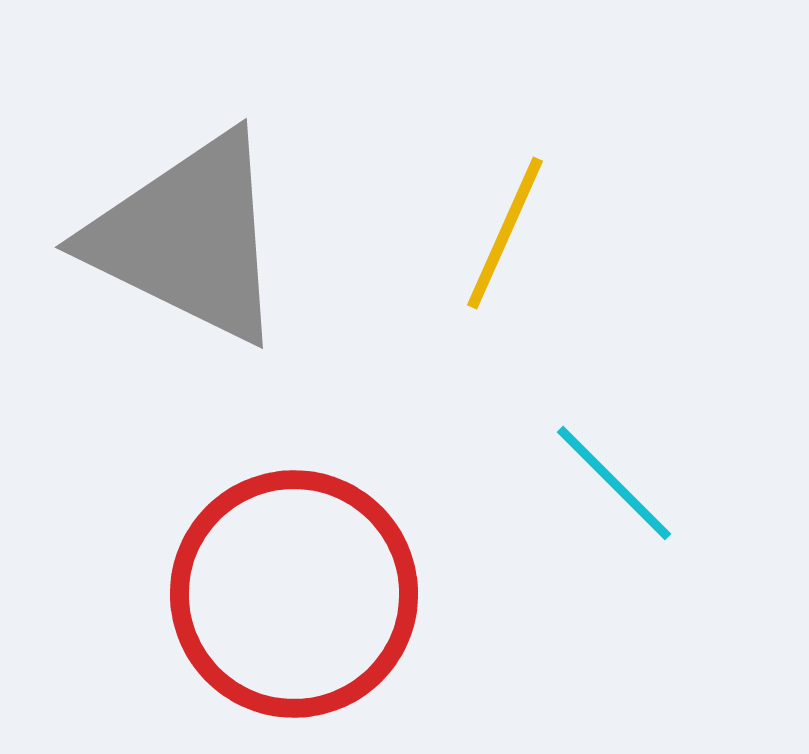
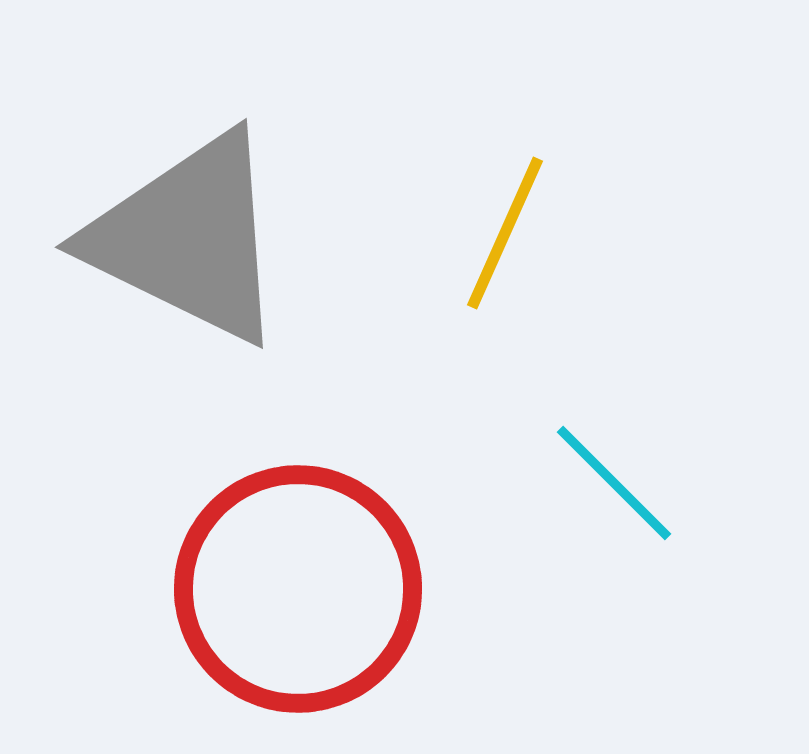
red circle: moved 4 px right, 5 px up
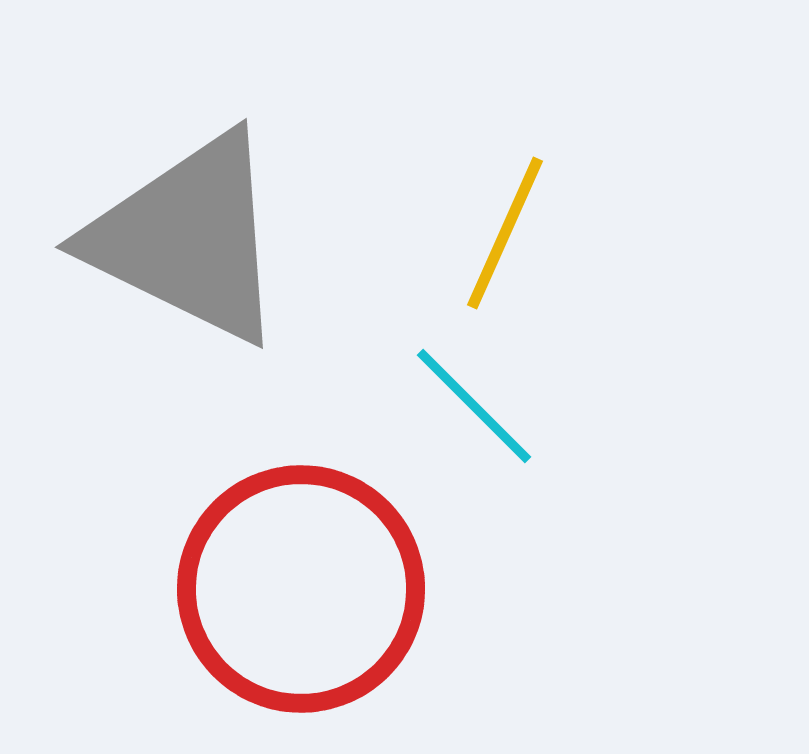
cyan line: moved 140 px left, 77 px up
red circle: moved 3 px right
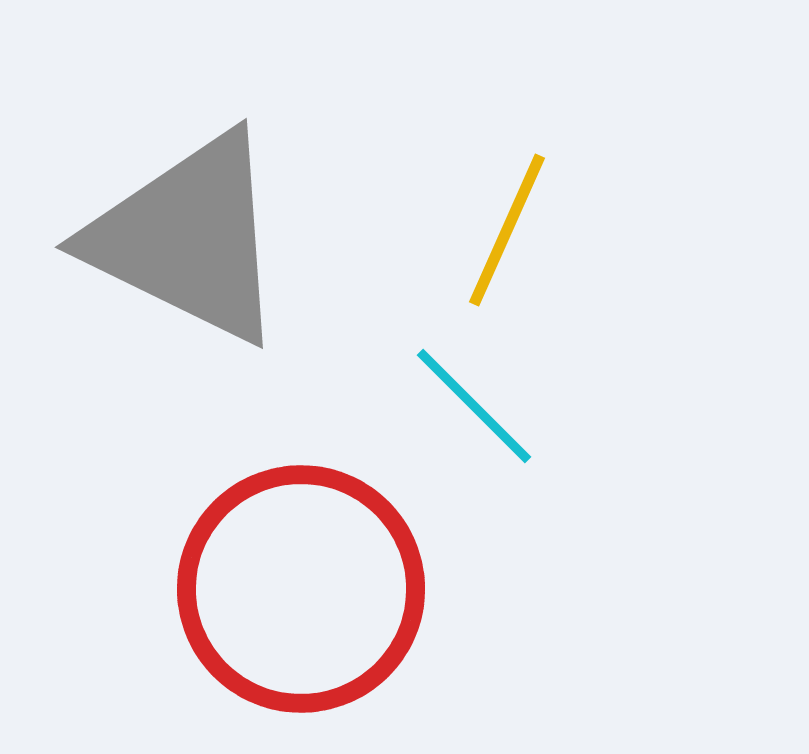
yellow line: moved 2 px right, 3 px up
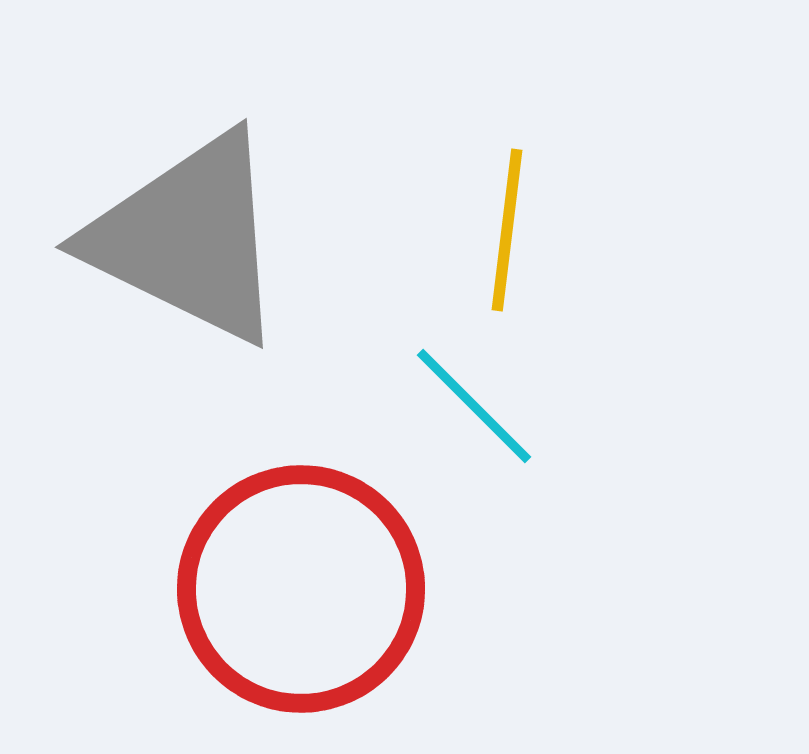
yellow line: rotated 17 degrees counterclockwise
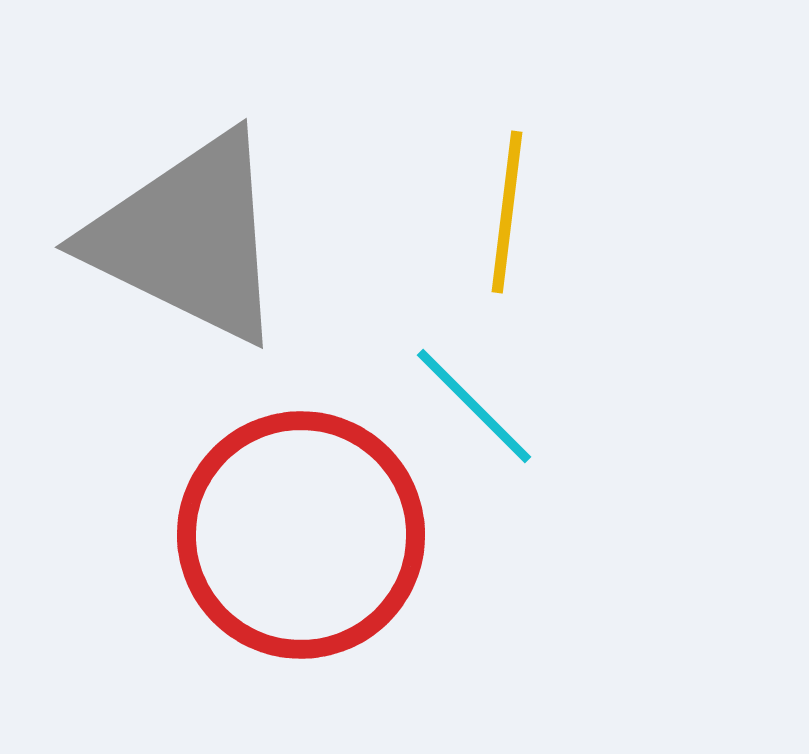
yellow line: moved 18 px up
red circle: moved 54 px up
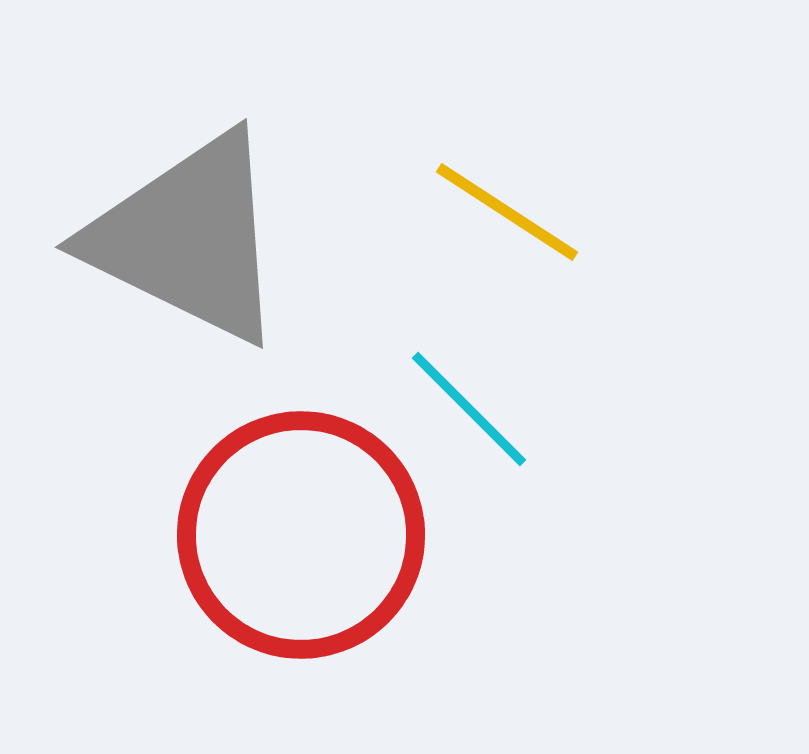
yellow line: rotated 64 degrees counterclockwise
cyan line: moved 5 px left, 3 px down
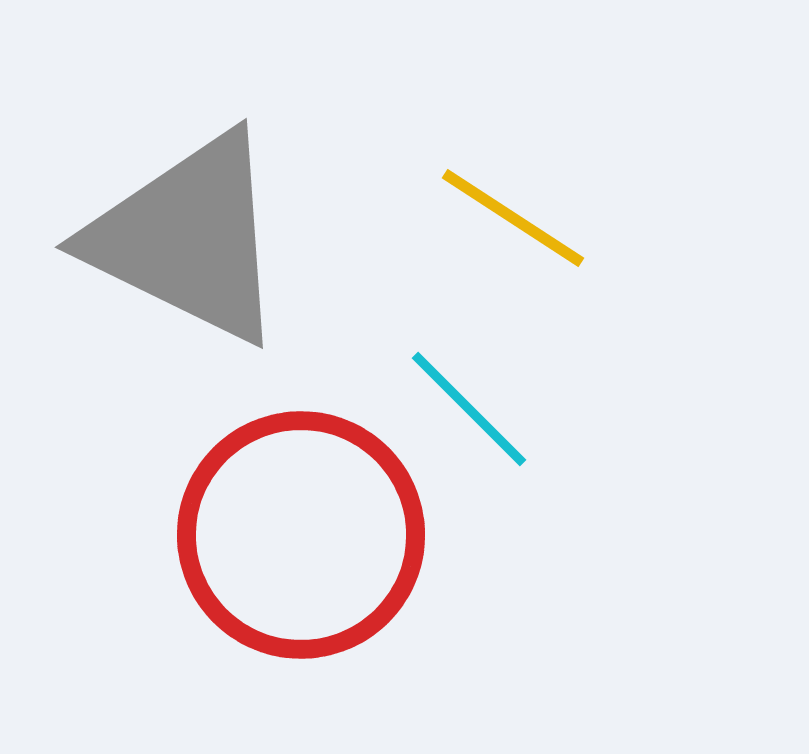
yellow line: moved 6 px right, 6 px down
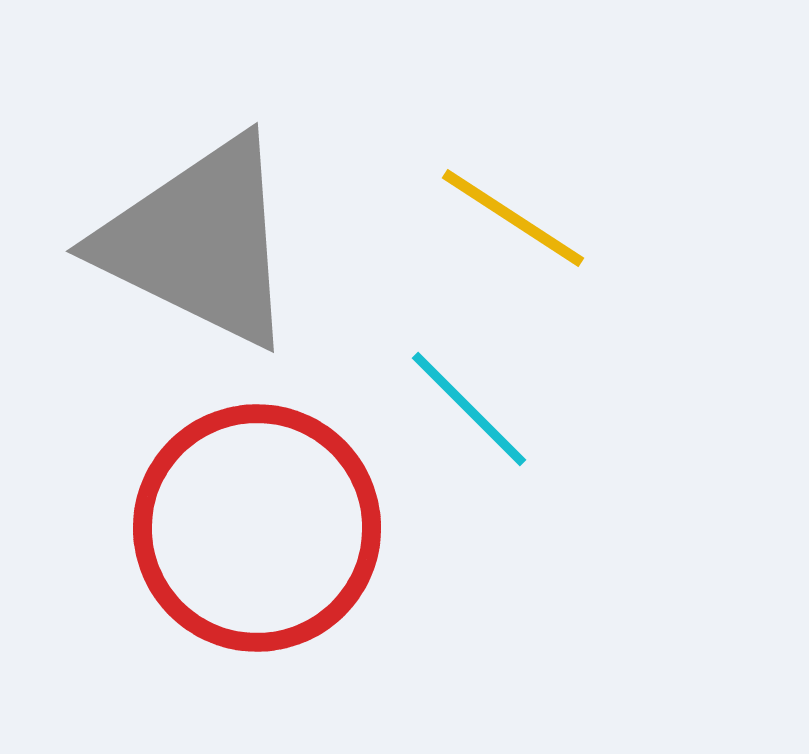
gray triangle: moved 11 px right, 4 px down
red circle: moved 44 px left, 7 px up
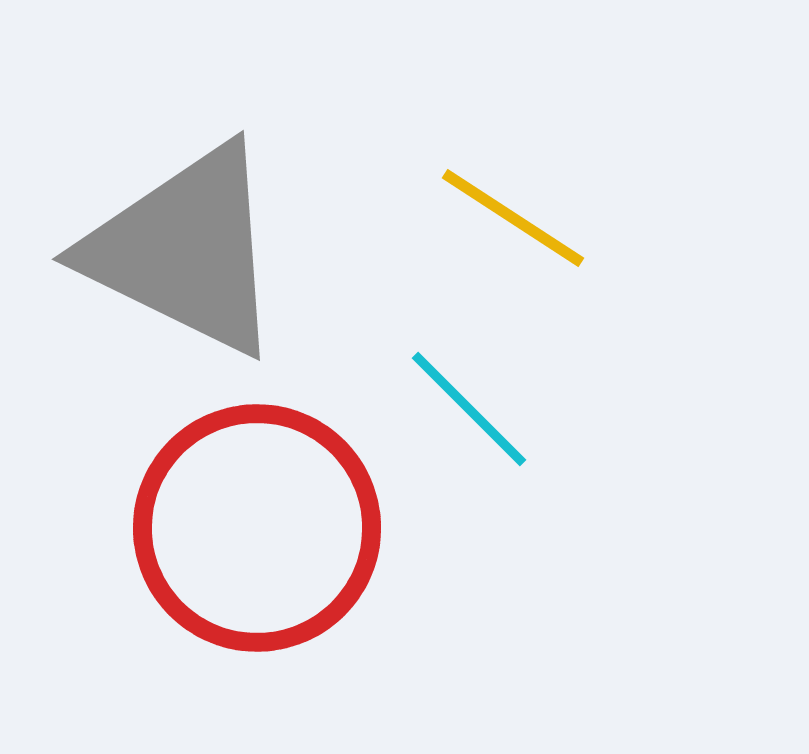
gray triangle: moved 14 px left, 8 px down
